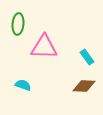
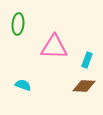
pink triangle: moved 10 px right
cyan rectangle: moved 3 px down; rotated 56 degrees clockwise
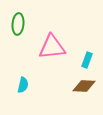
pink triangle: moved 2 px left; rotated 8 degrees counterclockwise
cyan semicircle: rotated 84 degrees clockwise
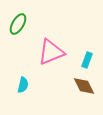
green ellipse: rotated 25 degrees clockwise
pink triangle: moved 1 px left, 5 px down; rotated 16 degrees counterclockwise
brown diamond: rotated 60 degrees clockwise
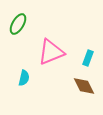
cyan rectangle: moved 1 px right, 2 px up
cyan semicircle: moved 1 px right, 7 px up
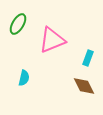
pink triangle: moved 1 px right, 12 px up
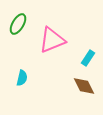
cyan rectangle: rotated 14 degrees clockwise
cyan semicircle: moved 2 px left
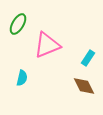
pink triangle: moved 5 px left, 5 px down
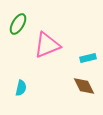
cyan rectangle: rotated 42 degrees clockwise
cyan semicircle: moved 1 px left, 10 px down
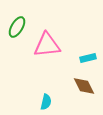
green ellipse: moved 1 px left, 3 px down
pink triangle: rotated 16 degrees clockwise
cyan semicircle: moved 25 px right, 14 px down
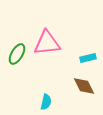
green ellipse: moved 27 px down
pink triangle: moved 2 px up
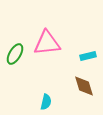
green ellipse: moved 2 px left
cyan rectangle: moved 2 px up
brown diamond: rotated 10 degrees clockwise
